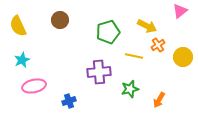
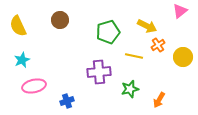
blue cross: moved 2 px left
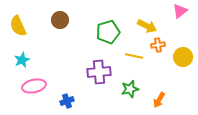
orange cross: rotated 24 degrees clockwise
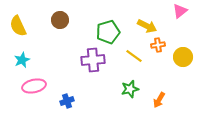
yellow line: rotated 24 degrees clockwise
purple cross: moved 6 px left, 12 px up
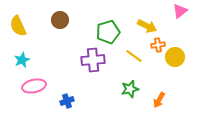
yellow circle: moved 8 px left
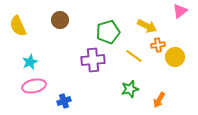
cyan star: moved 8 px right, 2 px down
blue cross: moved 3 px left
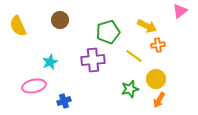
yellow circle: moved 19 px left, 22 px down
cyan star: moved 20 px right
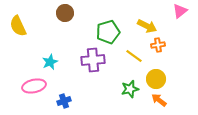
brown circle: moved 5 px right, 7 px up
orange arrow: rotated 98 degrees clockwise
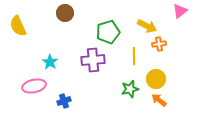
orange cross: moved 1 px right, 1 px up
yellow line: rotated 54 degrees clockwise
cyan star: rotated 14 degrees counterclockwise
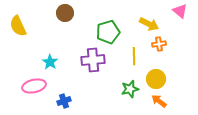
pink triangle: rotated 42 degrees counterclockwise
yellow arrow: moved 2 px right, 2 px up
orange arrow: moved 1 px down
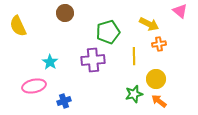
green star: moved 4 px right, 5 px down
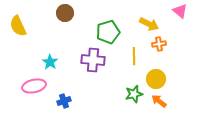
purple cross: rotated 10 degrees clockwise
